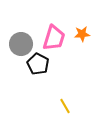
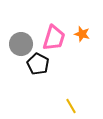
orange star: rotated 21 degrees clockwise
yellow line: moved 6 px right
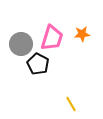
orange star: rotated 21 degrees counterclockwise
pink trapezoid: moved 2 px left
yellow line: moved 2 px up
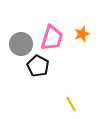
orange star: rotated 14 degrees counterclockwise
black pentagon: moved 2 px down
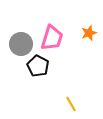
orange star: moved 7 px right, 1 px up
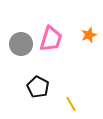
orange star: moved 2 px down
pink trapezoid: moved 1 px left, 1 px down
black pentagon: moved 21 px down
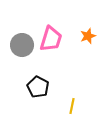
orange star: moved 1 px left, 1 px down
gray circle: moved 1 px right, 1 px down
yellow line: moved 1 px right, 2 px down; rotated 42 degrees clockwise
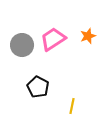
pink trapezoid: moved 2 px right; rotated 140 degrees counterclockwise
